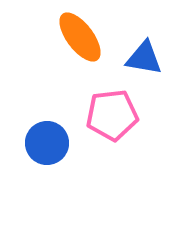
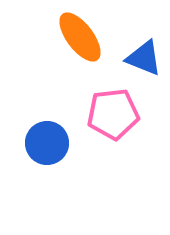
blue triangle: rotated 12 degrees clockwise
pink pentagon: moved 1 px right, 1 px up
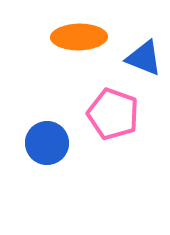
orange ellipse: moved 1 px left; rotated 54 degrees counterclockwise
pink pentagon: rotated 27 degrees clockwise
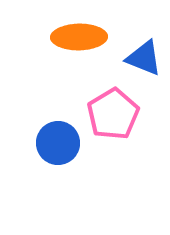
pink pentagon: rotated 21 degrees clockwise
blue circle: moved 11 px right
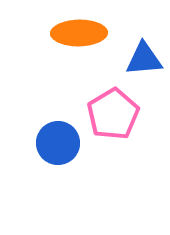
orange ellipse: moved 4 px up
blue triangle: moved 1 px down; rotated 27 degrees counterclockwise
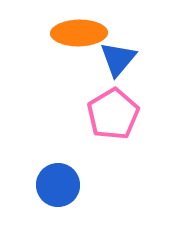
blue triangle: moved 26 px left; rotated 45 degrees counterclockwise
blue circle: moved 42 px down
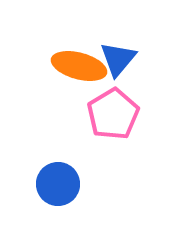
orange ellipse: moved 33 px down; rotated 16 degrees clockwise
blue circle: moved 1 px up
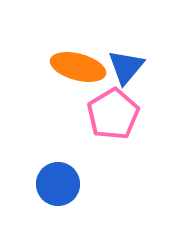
blue triangle: moved 8 px right, 8 px down
orange ellipse: moved 1 px left, 1 px down
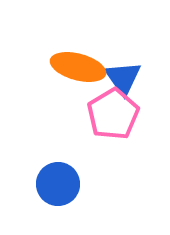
blue triangle: moved 3 px left, 11 px down; rotated 15 degrees counterclockwise
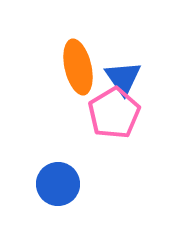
orange ellipse: rotated 62 degrees clockwise
pink pentagon: moved 1 px right, 1 px up
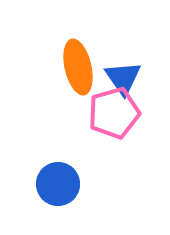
pink pentagon: rotated 15 degrees clockwise
